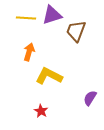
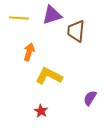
yellow line: moved 7 px left
brown trapezoid: rotated 15 degrees counterclockwise
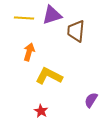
yellow line: moved 5 px right
purple semicircle: moved 1 px right, 2 px down
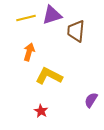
yellow line: moved 2 px right; rotated 18 degrees counterclockwise
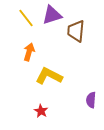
yellow line: rotated 66 degrees clockwise
purple semicircle: rotated 28 degrees counterclockwise
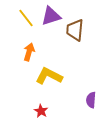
purple triangle: moved 1 px left, 1 px down
brown trapezoid: moved 1 px left, 1 px up
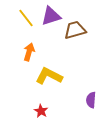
brown trapezoid: rotated 70 degrees clockwise
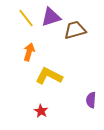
purple triangle: moved 1 px down
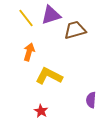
purple triangle: moved 2 px up
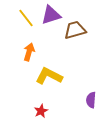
red star: rotated 16 degrees clockwise
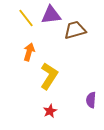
purple triangle: rotated 10 degrees clockwise
yellow L-shape: rotated 96 degrees clockwise
red star: moved 9 px right
